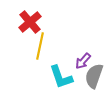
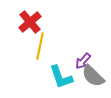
gray semicircle: moved 1 px left; rotated 65 degrees counterclockwise
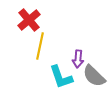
red cross: moved 1 px left, 2 px up
purple arrow: moved 5 px left, 2 px up; rotated 36 degrees counterclockwise
gray semicircle: moved 1 px right
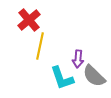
cyan L-shape: moved 1 px right, 1 px down
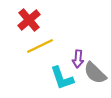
yellow line: rotated 52 degrees clockwise
gray semicircle: moved 1 px right, 3 px up
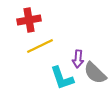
red cross: rotated 30 degrees clockwise
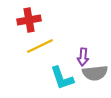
purple arrow: moved 5 px right, 2 px up
gray semicircle: rotated 50 degrees counterclockwise
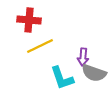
red cross: rotated 15 degrees clockwise
gray semicircle: moved 1 px left; rotated 25 degrees clockwise
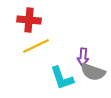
yellow line: moved 4 px left
gray semicircle: moved 1 px left, 1 px up
